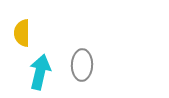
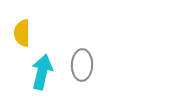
cyan arrow: moved 2 px right
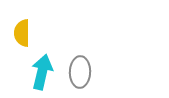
gray ellipse: moved 2 px left, 7 px down
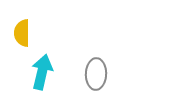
gray ellipse: moved 16 px right, 2 px down
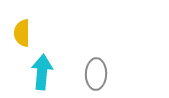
cyan arrow: rotated 8 degrees counterclockwise
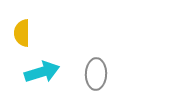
cyan arrow: rotated 68 degrees clockwise
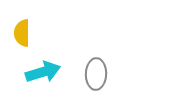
cyan arrow: moved 1 px right
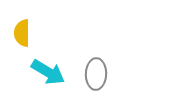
cyan arrow: moved 5 px right; rotated 48 degrees clockwise
